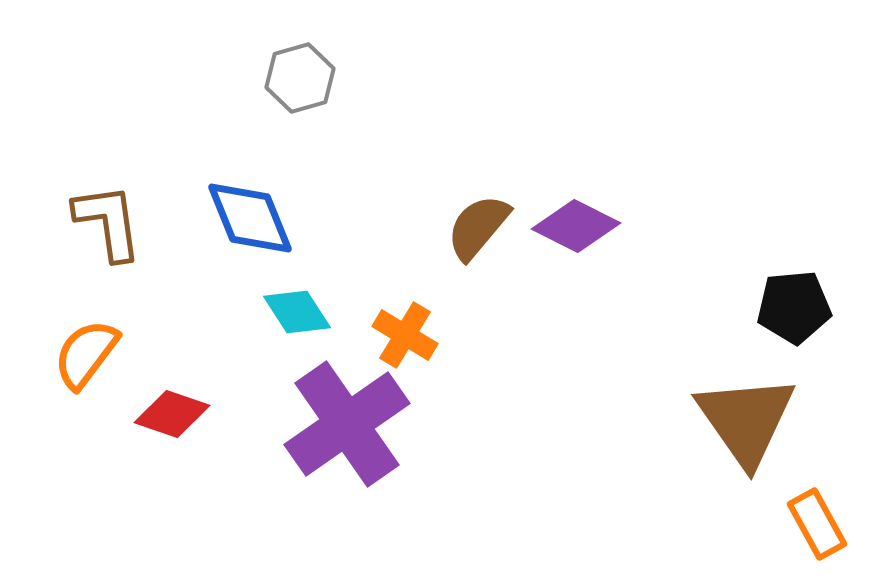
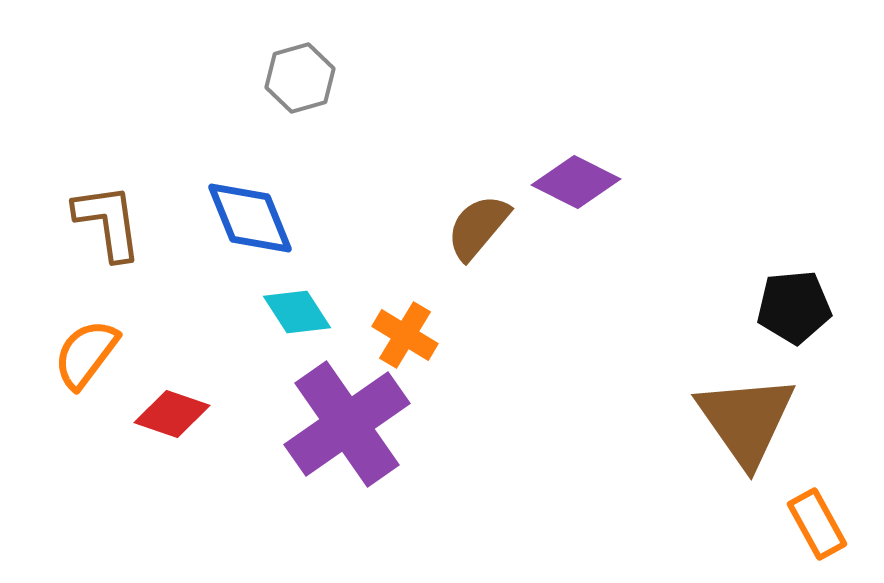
purple diamond: moved 44 px up
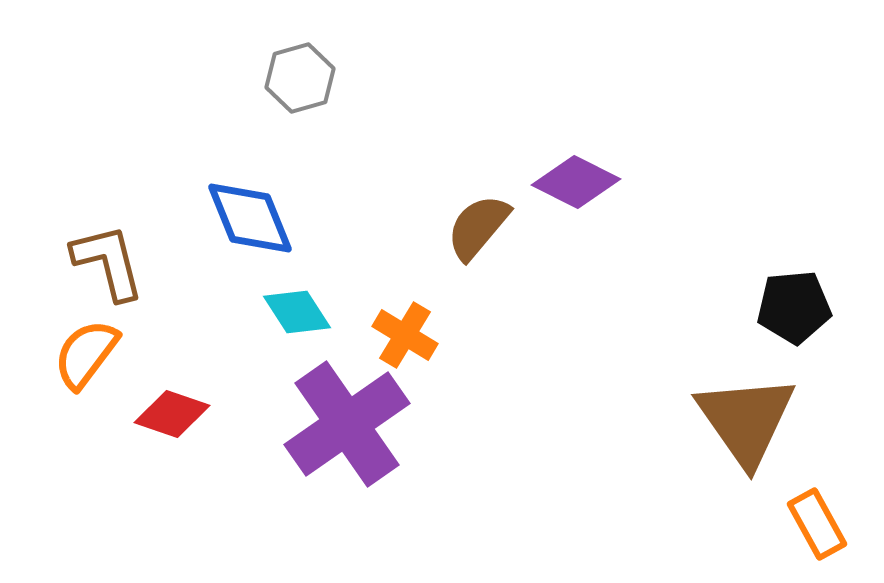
brown L-shape: moved 40 px down; rotated 6 degrees counterclockwise
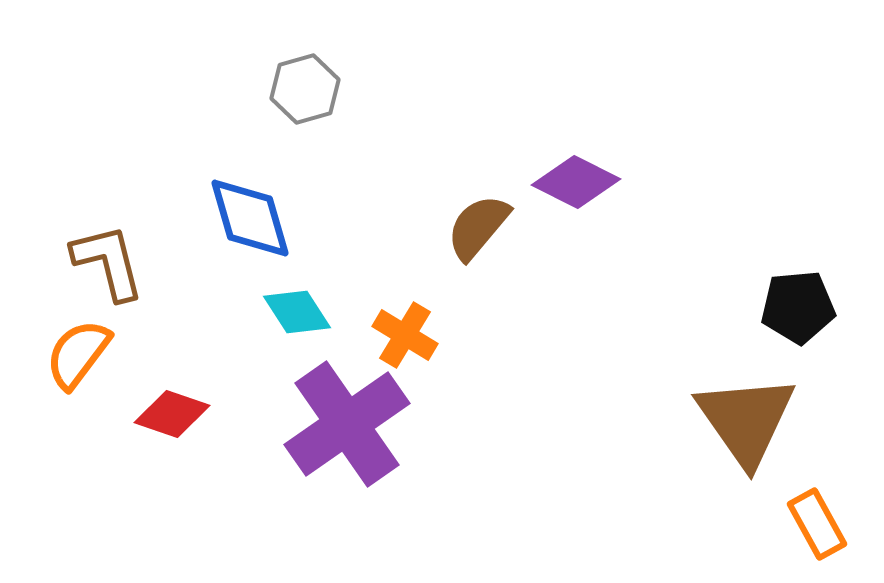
gray hexagon: moved 5 px right, 11 px down
blue diamond: rotated 6 degrees clockwise
black pentagon: moved 4 px right
orange semicircle: moved 8 px left
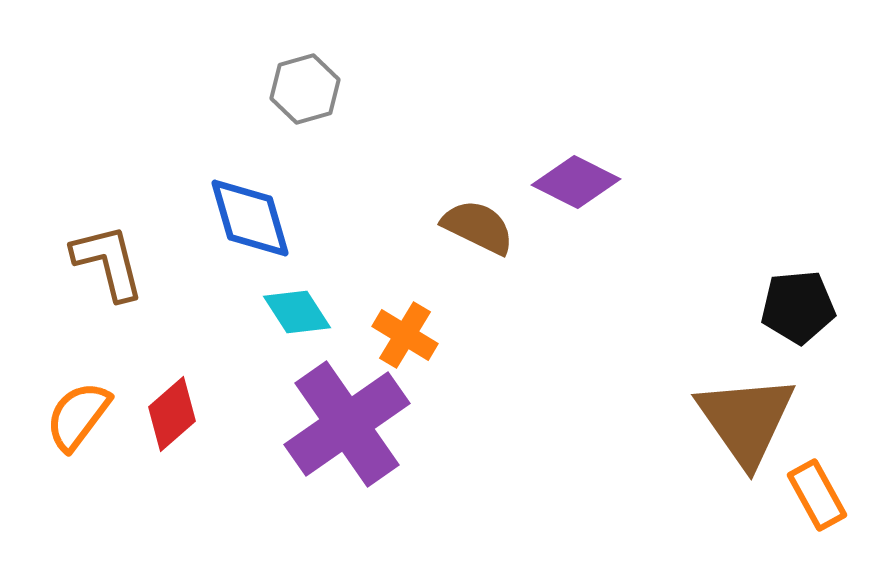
brown semicircle: rotated 76 degrees clockwise
orange semicircle: moved 62 px down
red diamond: rotated 60 degrees counterclockwise
orange rectangle: moved 29 px up
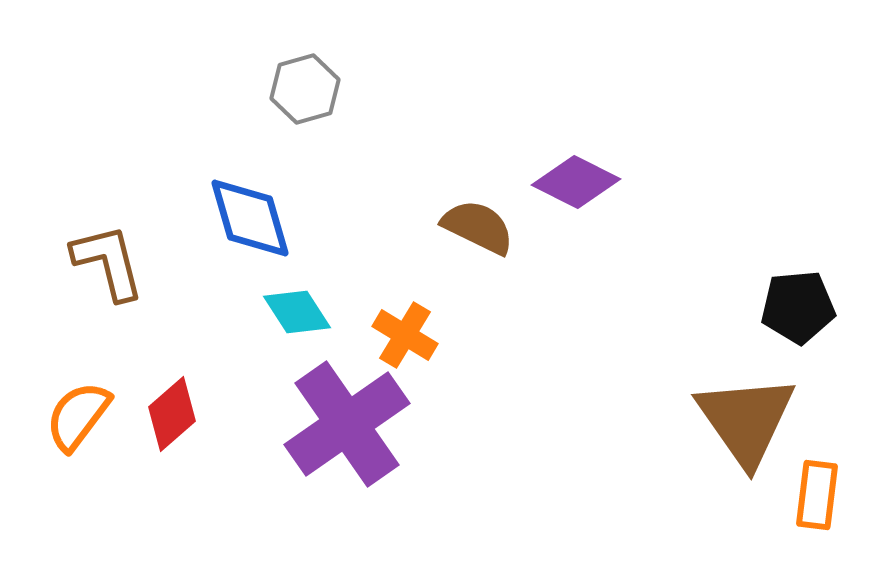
orange rectangle: rotated 36 degrees clockwise
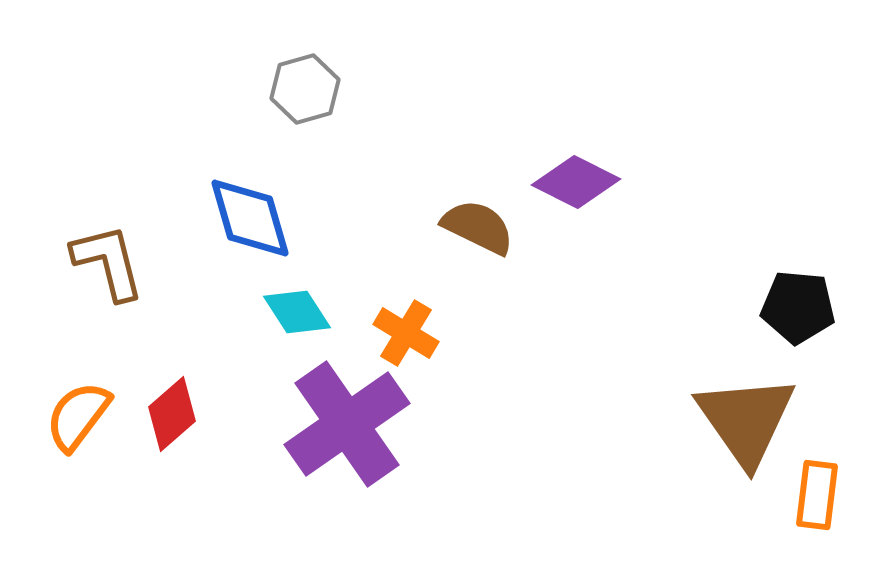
black pentagon: rotated 10 degrees clockwise
orange cross: moved 1 px right, 2 px up
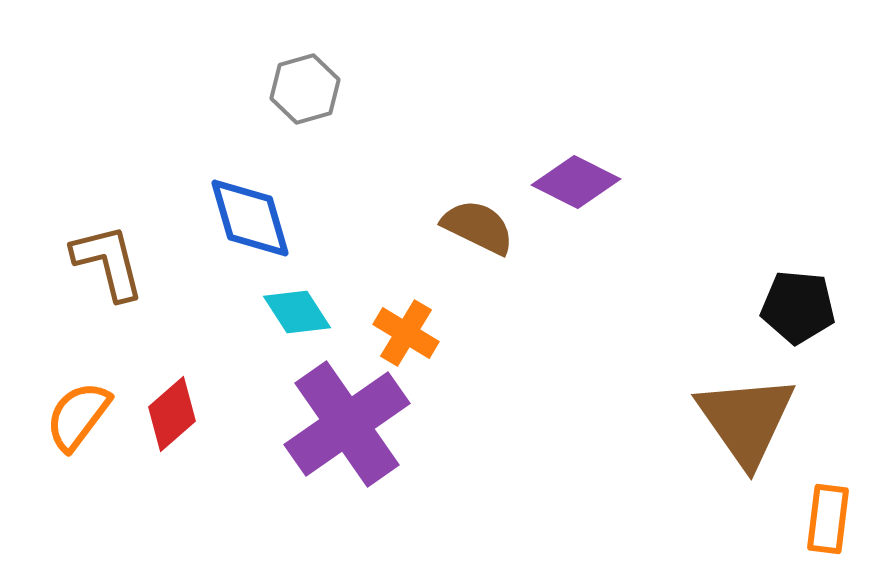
orange rectangle: moved 11 px right, 24 px down
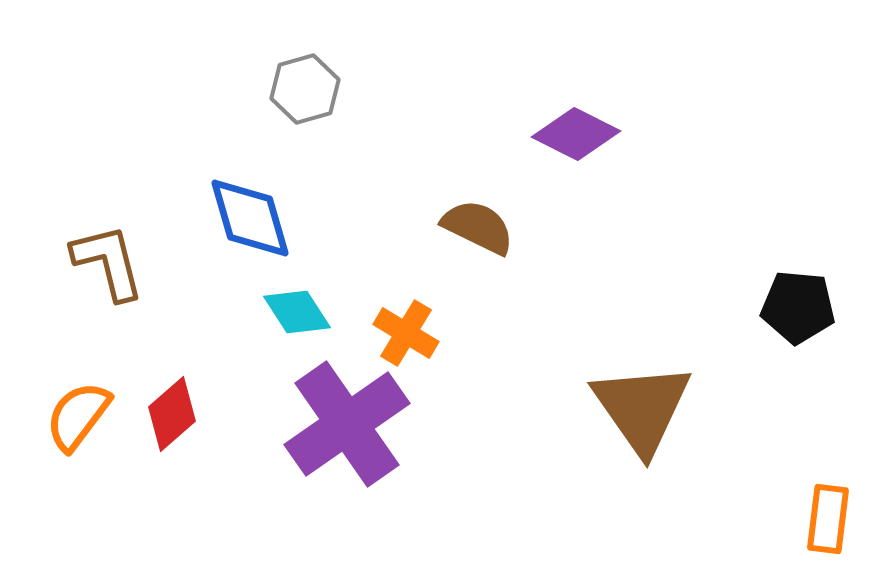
purple diamond: moved 48 px up
brown triangle: moved 104 px left, 12 px up
